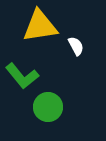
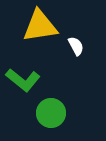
green L-shape: moved 1 px right, 4 px down; rotated 12 degrees counterclockwise
green circle: moved 3 px right, 6 px down
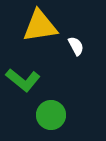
green circle: moved 2 px down
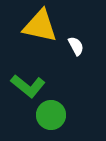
yellow triangle: rotated 21 degrees clockwise
green L-shape: moved 5 px right, 6 px down
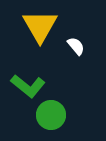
yellow triangle: rotated 48 degrees clockwise
white semicircle: rotated 12 degrees counterclockwise
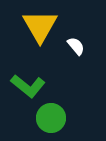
green circle: moved 3 px down
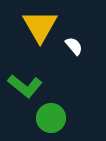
white semicircle: moved 2 px left
green L-shape: moved 3 px left
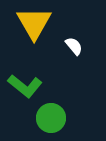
yellow triangle: moved 6 px left, 3 px up
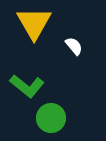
green L-shape: moved 2 px right
